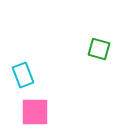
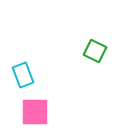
green square: moved 4 px left, 2 px down; rotated 10 degrees clockwise
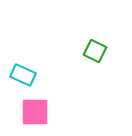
cyan rectangle: rotated 45 degrees counterclockwise
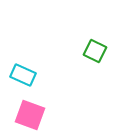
pink square: moved 5 px left, 3 px down; rotated 20 degrees clockwise
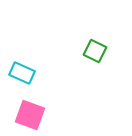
cyan rectangle: moved 1 px left, 2 px up
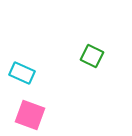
green square: moved 3 px left, 5 px down
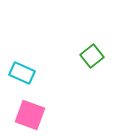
green square: rotated 25 degrees clockwise
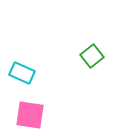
pink square: rotated 12 degrees counterclockwise
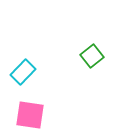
cyan rectangle: moved 1 px right, 1 px up; rotated 70 degrees counterclockwise
